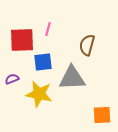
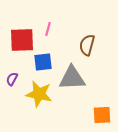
purple semicircle: rotated 40 degrees counterclockwise
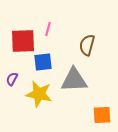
red square: moved 1 px right, 1 px down
gray triangle: moved 2 px right, 2 px down
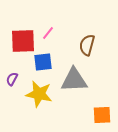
pink line: moved 4 px down; rotated 24 degrees clockwise
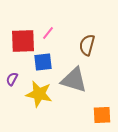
gray triangle: rotated 20 degrees clockwise
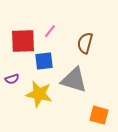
pink line: moved 2 px right, 2 px up
brown semicircle: moved 2 px left, 2 px up
blue square: moved 1 px right, 1 px up
purple semicircle: rotated 136 degrees counterclockwise
orange square: moved 3 px left; rotated 18 degrees clockwise
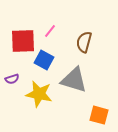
brown semicircle: moved 1 px left, 1 px up
blue square: moved 1 px up; rotated 36 degrees clockwise
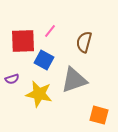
gray triangle: rotated 36 degrees counterclockwise
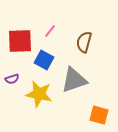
red square: moved 3 px left
